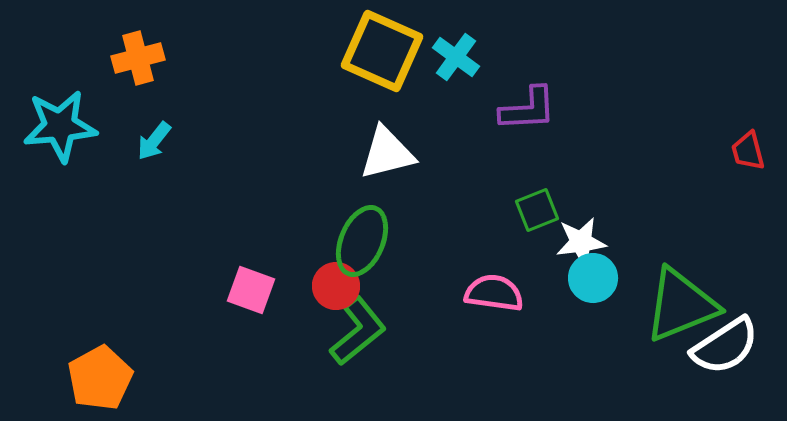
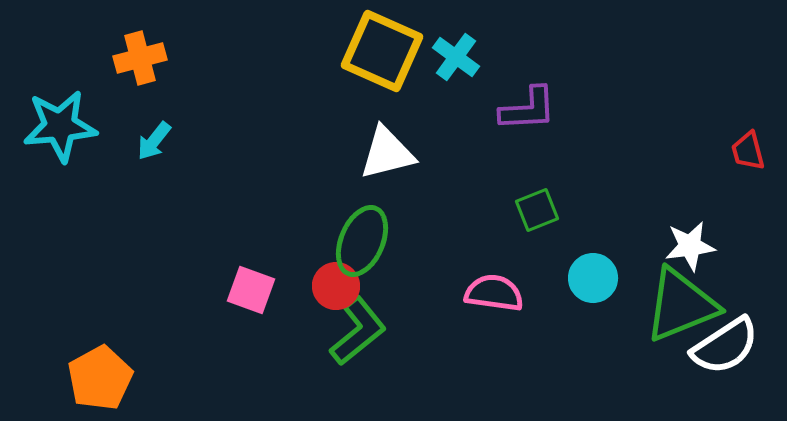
orange cross: moved 2 px right
white star: moved 109 px right, 4 px down
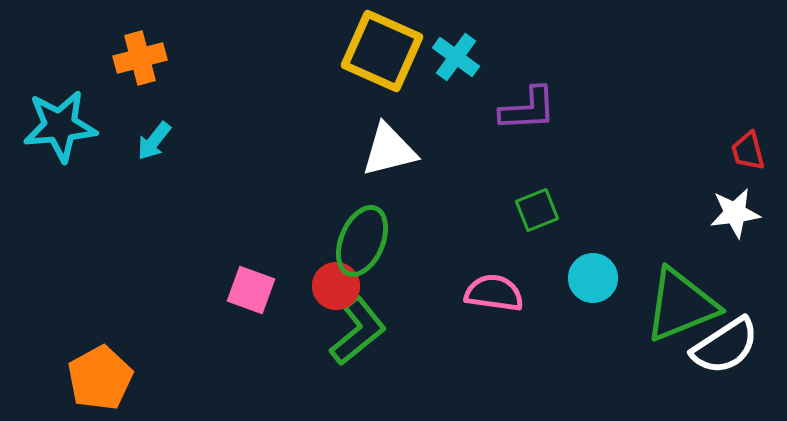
white triangle: moved 2 px right, 3 px up
white star: moved 45 px right, 33 px up
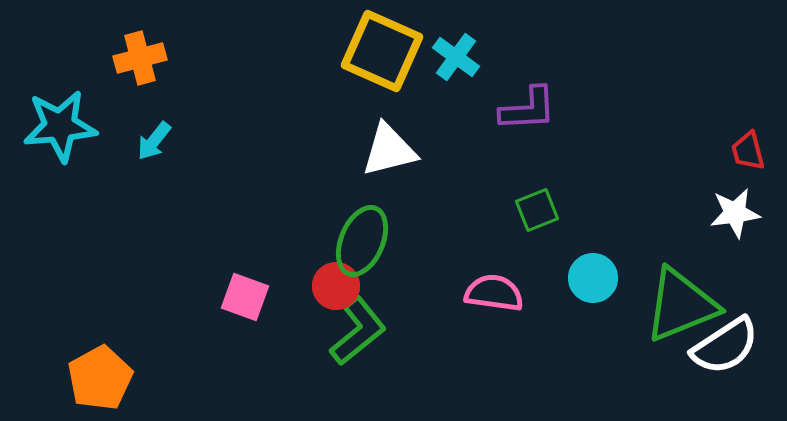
pink square: moved 6 px left, 7 px down
